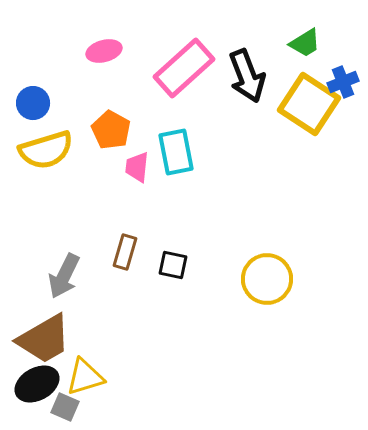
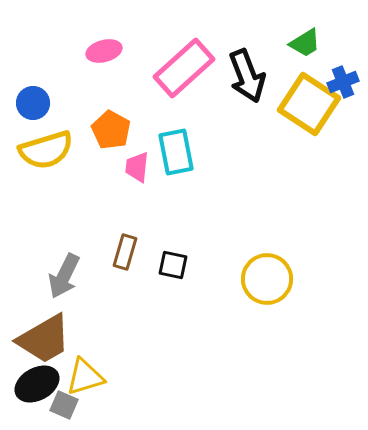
gray square: moved 1 px left, 2 px up
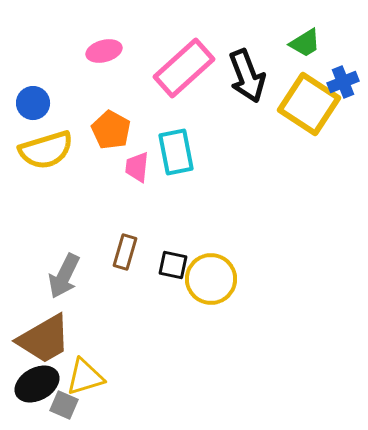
yellow circle: moved 56 px left
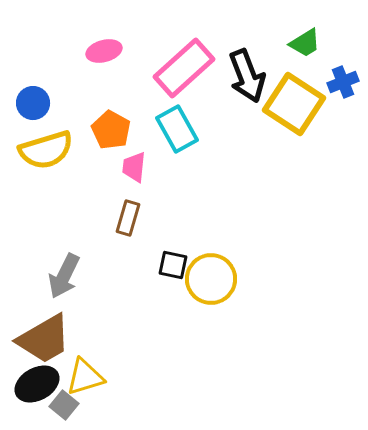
yellow square: moved 15 px left
cyan rectangle: moved 1 px right, 23 px up; rotated 18 degrees counterclockwise
pink trapezoid: moved 3 px left
brown rectangle: moved 3 px right, 34 px up
gray square: rotated 16 degrees clockwise
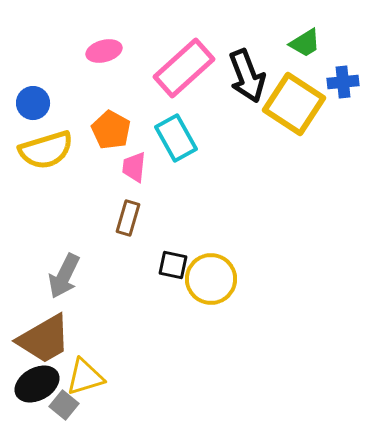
blue cross: rotated 16 degrees clockwise
cyan rectangle: moved 1 px left, 9 px down
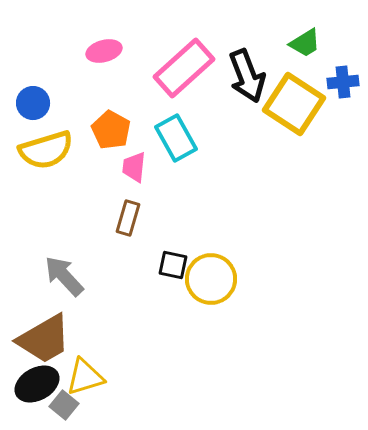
gray arrow: rotated 111 degrees clockwise
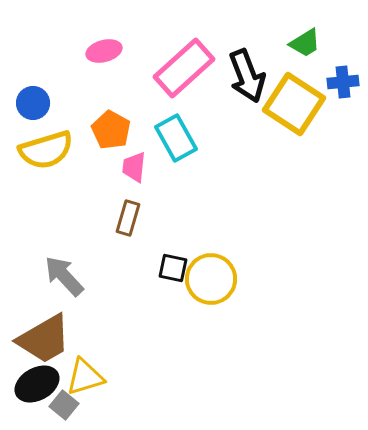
black square: moved 3 px down
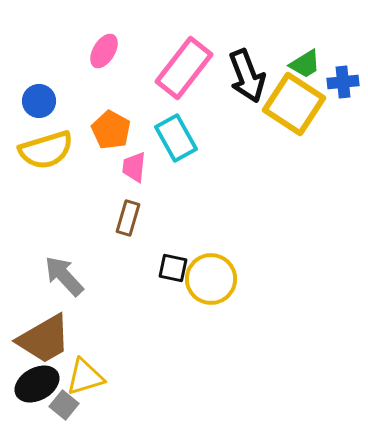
green trapezoid: moved 21 px down
pink ellipse: rotated 44 degrees counterclockwise
pink rectangle: rotated 10 degrees counterclockwise
blue circle: moved 6 px right, 2 px up
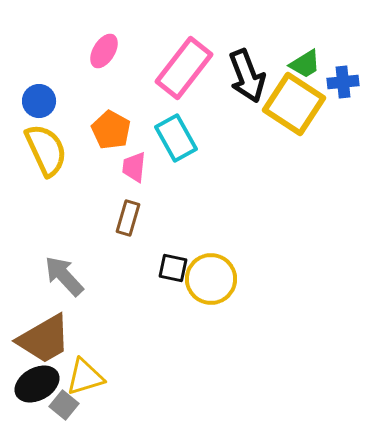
yellow semicircle: rotated 98 degrees counterclockwise
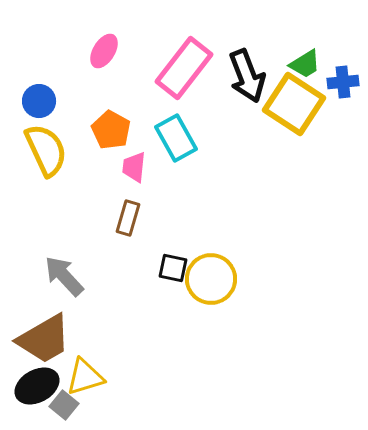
black ellipse: moved 2 px down
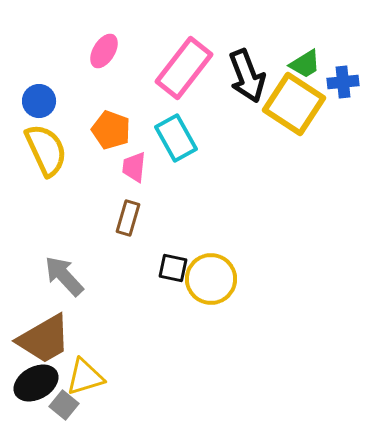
orange pentagon: rotated 9 degrees counterclockwise
black ellipse: moved 1 px left, 3 px up
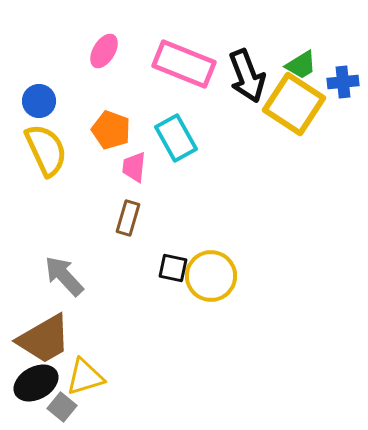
green trapezoid: moved 4 px left, 1 px down
pink rectangle: moved 4 px up; rotated 74 degrees clockwise
yellow circle: moved 3 px up
gray square: moved 2 px left, 2 px down
